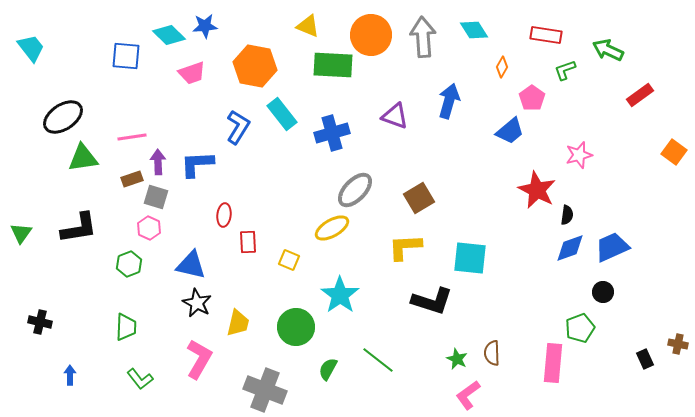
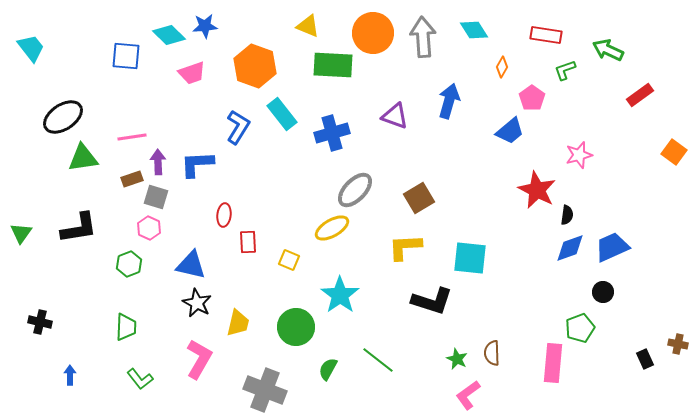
orange circle at (371, 35): moved 2 px right, 2 px up
orange hexagon at (255, 66): rotated 9 degrees clockwise
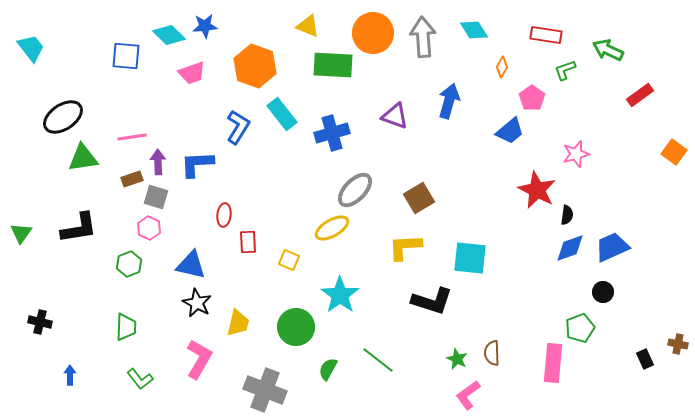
pink star at (579, 155): moved 3 px left, 1 px up
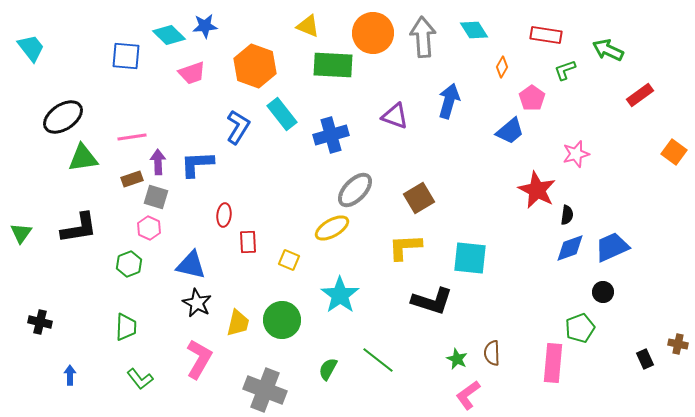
blue cross at (332, 133): moved 1 px left, 2 px down
green circle at (296, 327): moved 14 px left, 7 px up
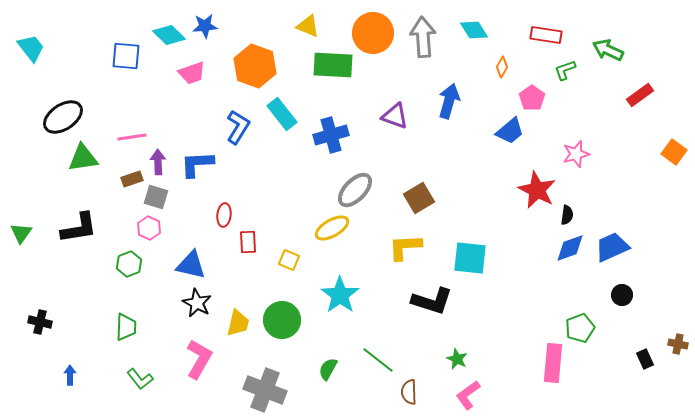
black circle at (603, 292): moved 19 px right, 3 px down
brown semicircle at (492, 353): moved 83 px left, 39 px down
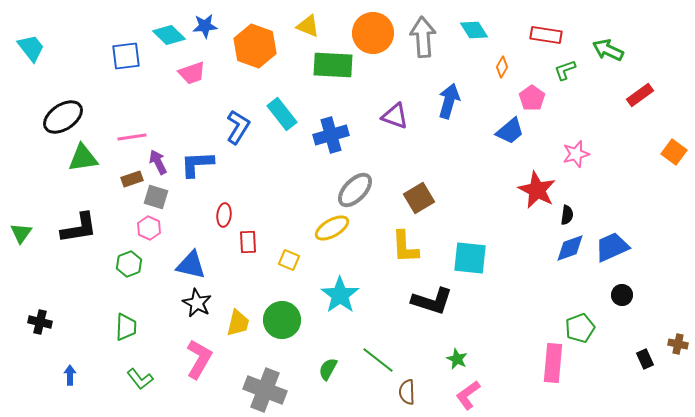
blue square at (126, 56): rotated 12 degrees counterclockwise
orange hexagon at (255, 66): moved 20 px up
purple arrow at (158, 162): rotated 25 degrees counterclockwise
yellow L-shape at (405, 247): rotated 90 degrees counterclockwise
brown semicircle at (409, 392): moved 2 px left
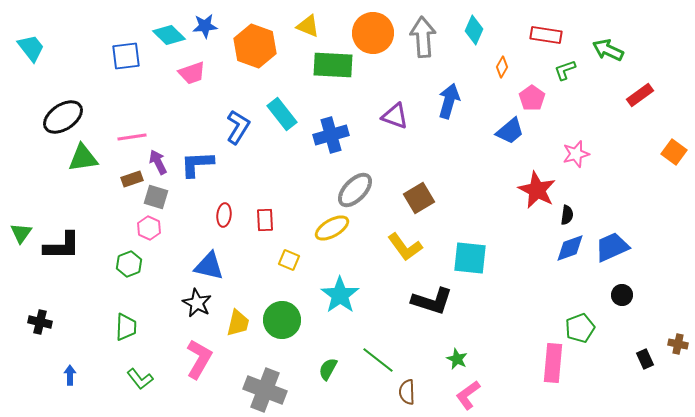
cyan diamond at (474, 30): rotated 56 degrees clockwise
black L-shape at (79, 228): moved 17 px left, 18 px down; rotated 9 degrees clockwise
red rectangle at (248, 242): moved 17 px right, 22 px up
yellow L-shape at (405, 247): rotated 33 degrees counterclockwise
blue triangle at (191, 265): moved 18 px right, 1 px down
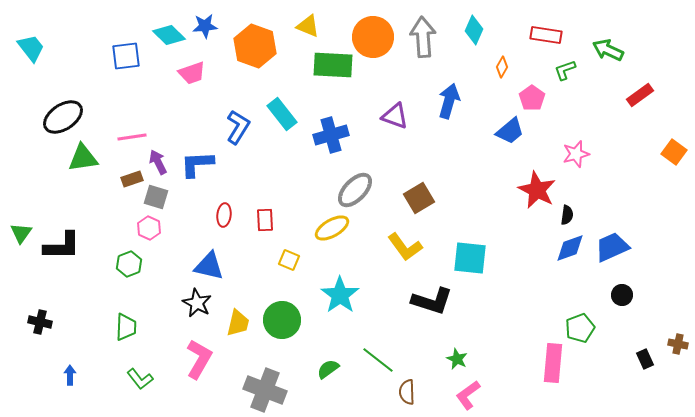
orange circle at (373, 33): moved 4 px down
green semicircle at (328, 369): rotated 25 degrees clockwise
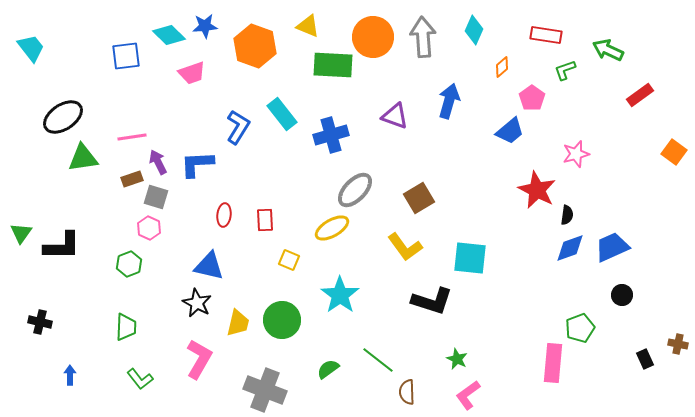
orange diamond at (502, 67): rotated 20 degrees clockwise
